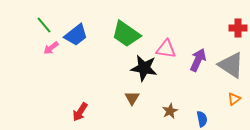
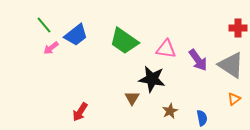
green trapezoid: moved 2 px left, 7 px down
purple arrow: rotated 120 degrees clockwise
black star: moved 8 px right, 11 px down
blue semicircle: moved 1 px up
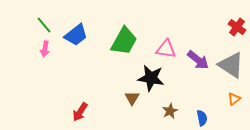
red cross: moved 1 px left, 1 px up; rotated 36 degrees clockwise
green trapezoid: rotated 96 degrees counterclockwise
pink arrow: moved 6 px left, 1 px down; rotated 42 degrees counterclockwise
purple arrow: rotated 15 degrees counterclockwise
black star: moved 1 px left, 1 px up
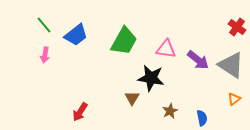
pink arrow: moved 6 px down
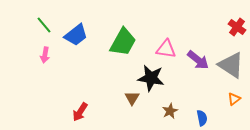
green trapezoid: moved 1 px left, 1 px down
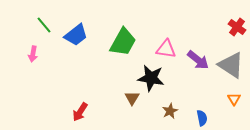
pink arrow: moved 12 px left, 1 px up
orange triangle: rotated 24 degrees counterclockwise
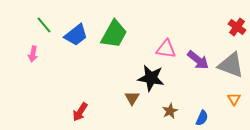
green trapezoid: moved 9 px left, 8 px up
gray triangle: rotated 12 degrees counterclockwise
blue semicircle: rotated 35 degrees clockwise
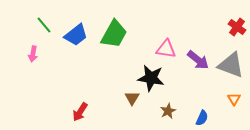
brown star: moved 2 px left
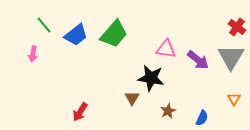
green trapezoid: rotated 12 degrees clockwise
gray triangle: moved 8 px up; rotated 40 degrees clockwise
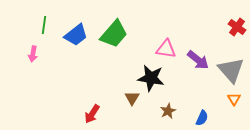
green line: rotated 48 degrees clockwise
gray triangle: moved 13 px down; rotated 12 degrees counterclockwise
red arrow: moved 12 px right, 2 px down
